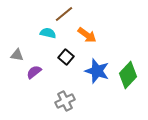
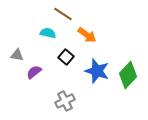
brown line: moved 1 px left; rotated 72 degrees clockwise
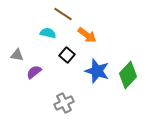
black square: moved 1 px right, 2 px up
gray cross: moved 1 px left, 2 px down
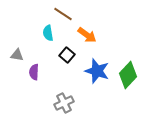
cyan semicircle: rotated 112 degrees counterclockwise
purple semicircle: rotated 49 degrees counterclockwise
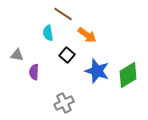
green diamond: rotated 16 degrees clockwise
